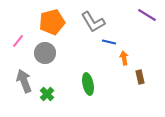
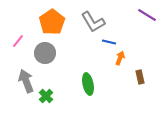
orange pentagon: rotated 20 degrees counterclockwise
orange arrow: moved 4 px left; rotated 32 degrees clockwise
gray arrow: moved 2 px right
green cross: moved 1 px left, 2 px down
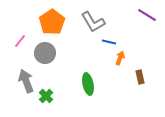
pink line: moved 2 px right
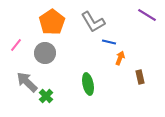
pink line: moved 4 px left, 4 px down
gray arrow: moved 1 px right, 1 px down; rotated 25 degrees counterclockwise
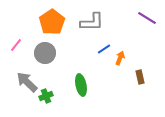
purple line: moved 3 px down
gray L-shape: moved 1 px left; rotated 60 degrees counterclockwise
blue line: moved 5 px left, 7 px down; rotated 48 degrees counterclockwise
green ellipse: moved 7 px left, 1 px down
green cross: rotated 24 degrees clockwise
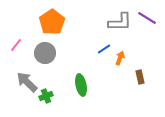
gray L-shape: moved 28 px right
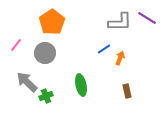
brown rectangle: moved 13 px left, 14 px down
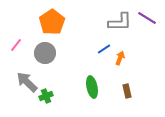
green ellipse: moved 11 px right, 2 px down
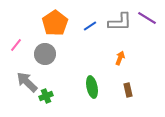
orange pentagon: moved 3 px right, 1 px down
blue line: moved 14 px left, 23 px up
gray circle: moved 1 px down
brown rectangle: moved 1 px right, 1 px up
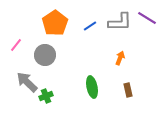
gray circle: moved 1 px down
